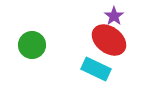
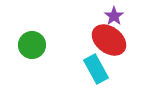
cyan rectangle: rotated 36 degrees clockwise
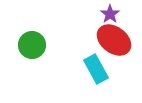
purple star: moved 4 px left, 2 px up
red ellipse: moved 5 px right
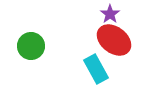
green circle: moved 1 px left, 1 px down
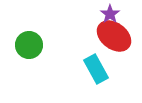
red ellipse: moved 4 px up
green circle: moved 2 px left, 1 px up
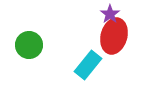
red ellipse: rotated 68 degrees clockwise
cyan rectangle: moved 8 px left, 4 px up; rotated 68 degrees clockwise
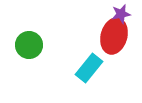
purple star: moved 11 px right; rotated 24 degrees clockwise
cyan rectangle: moved 1 px right, 3 px down
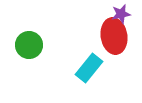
red ellipse: rotated 24 degrees counterclockwise
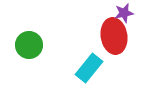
purple star: moved 3 px right, 1 px up
